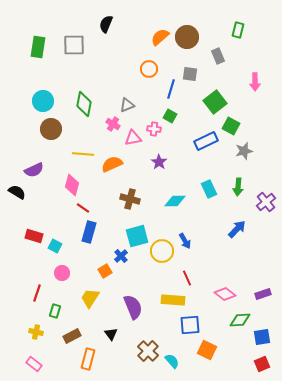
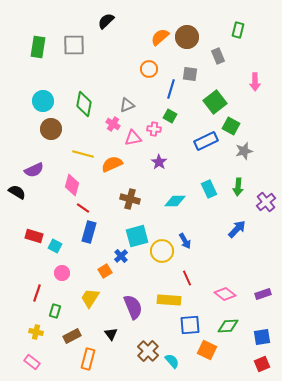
black semicircle at (106, 24): moved 3 px up; rotated 24 degrees clockwise
yellow line at (83, 154): rotated 10 degrees clockwise
yellow rectangle at (173, 300): moved 4 px left
green diamond at (240, 320): moved 12 px left, 6 px down
pink rectangle at (34, 364): moved 2 px left, 2 px up
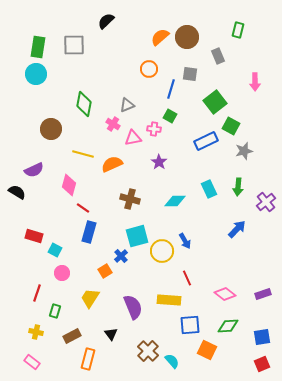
cyan circle at (43, 101): moved 7 px left, 27 px up
pink diamond at (72, 185): moved 3 px left
cyan square at (55, 246): moved 4 px down
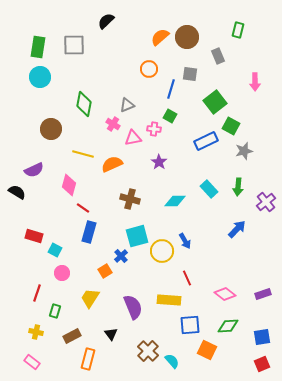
cyan circle at (36, 74): moved 4 px right, 3 px down
cyan rectangle at (209, 189): rotated 18 degrees counterclockwise
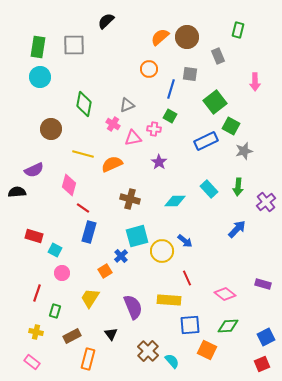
black semicircle at (17, 192): rotated 36 degrees counterclockwise
blue arrow at (185, 241): rotated 21 degrees counterclockwise
purple rectangle at (263, 294): moved 10 px up; rotated 35 degrees clockwise
blue square at (262, 337): moved 4 px right; rotated 18 degrees counterclockwise
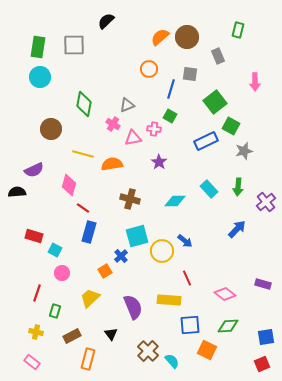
orange semicircle at (112, 164): rotated 15 degrees clockwise
yellow trapezoid at (90, 298): rotated 15 degrees clockwise
blue square at (266, 337): rotated 18 degrees clockwise
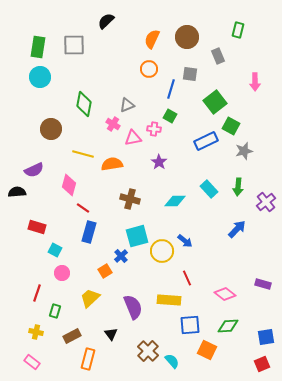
orange semicircle at (160, 37): moved 8 px left, 2 px down; rotated 24 degrees counterclockwise
red rectangle at (34, 236): moved 3 px right, 9 px up
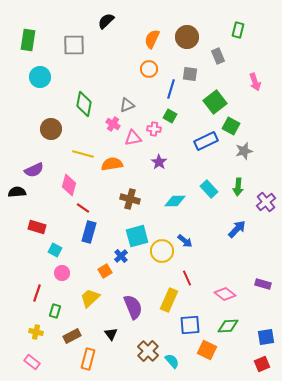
green rectangle at (38, 47): moved 10 px left, 7 px up
pink arrow at (255, 82): rotated 18 degrees counterclockwise
yellow rectangle at (169, 300): rotated 70 degrees counterclockwise
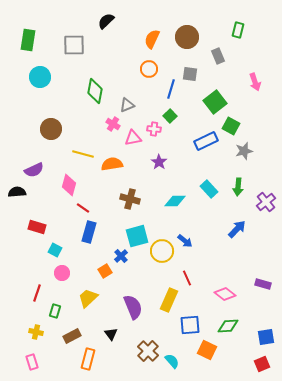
green diamond at (84, 104): moved 11 px right, 13 px up
green square at (170, 116): rotated 16 degrees clockwise
yellow trapezoid at (90, 298): moved 2 px left
pink rectangle at (32, 362): rotated 35 degrees clockwise
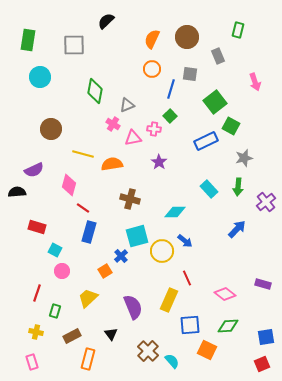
orange circle at (149, 69): moved 3 px right
gray star at (244, 151): moved 7 px down
cyan diamond at (175, 201): moved 11 px down
pink circle at (62, 273): moved 2 px up
